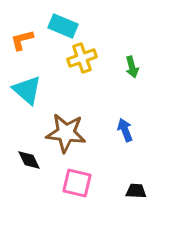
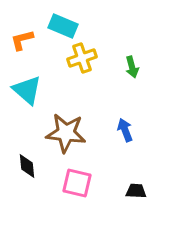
black diamond: moved 2 px left, 6 px down; rotated 20 degrees clockwise
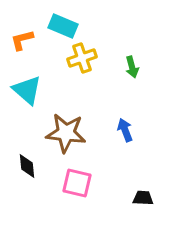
black trapezoid: moved 7 px right, 7 px down
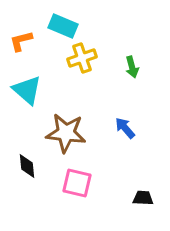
orange L-shape: moved 1 px left, 1 px down
blue arrow: moved 2 px up; rotated 20 degrees counterclockwise
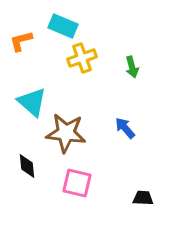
cyan triangle: moved 5 px right, 12 px down
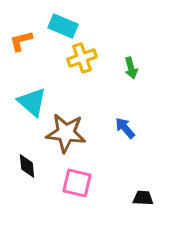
green arrow: moved 1 px left, 1 px down
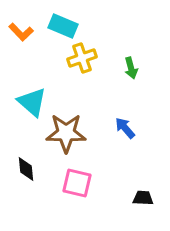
orange L-shape: moved 9 px up; rotated 120 degrees counterclockwise
brown star: rotated 6 degrees counterclockwise
black diamond: moved 1 px left, 3 px down
